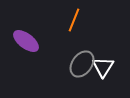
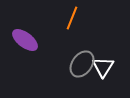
orange line: moved 2 px left, 2 px up
purple ellipse: moved 1 px left, 1 px up
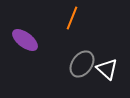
white triangle: moved 4 px right, 2 px down; rotated 20 degrees counterclockwise
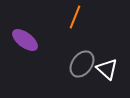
orange line: moved 3 px right, 1 px up
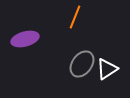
purple ellipse: moved 1 px up; rotated 52 degrees counterclockwise
white triangle: rotated 45 degrees clockwise
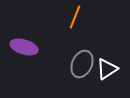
purple ellipse: moved 1 px left, 8 px down; rotated 32 degrees clockwise
gray ellipse: rotated 12 degrees counterclockwise
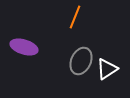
gray ellipse: moved 1 px left, 3 px up
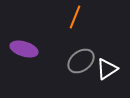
purple ellipse: moved 2 px down
gray ellipse: rotated 28 degrees clockwise
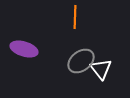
orange line: rotated 20 degrees counterclockwise
white triangle: moved 6 px left; rotated 35 degrees counterclockwise
